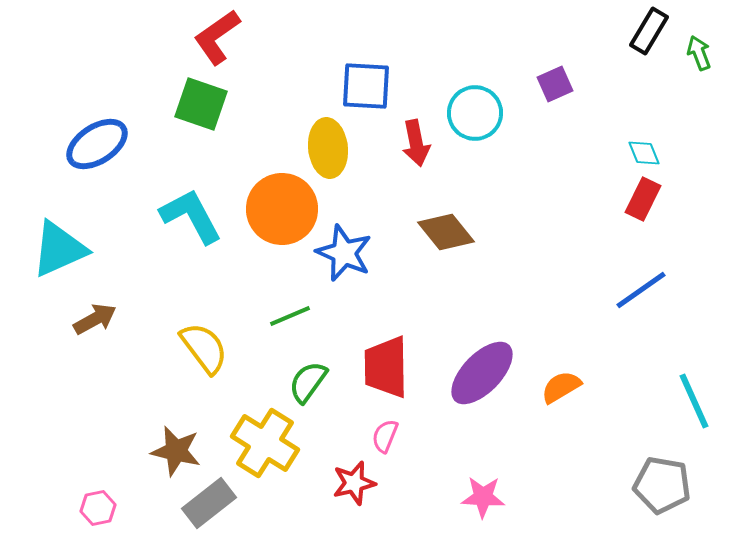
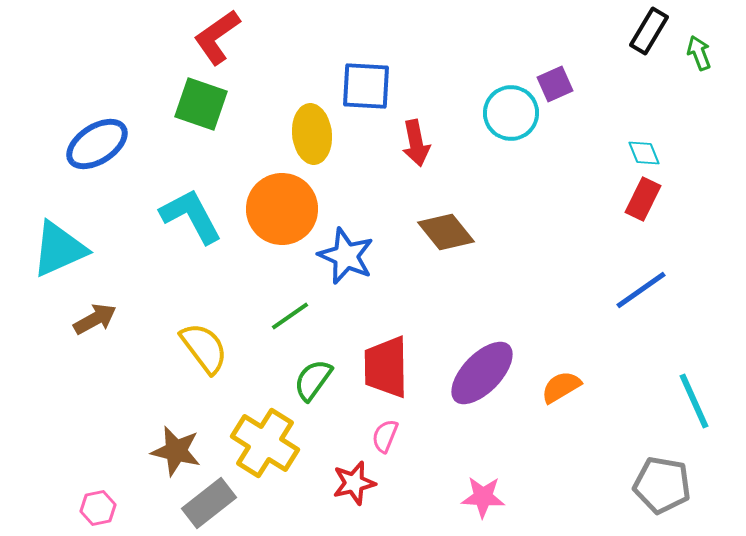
cyan circle: moved 36 px right
yellow ellipse: moved 16 px left, 14 px up
blue star: moved 2 px right, 3 px down
green line: rotated 12 degrees counterclockwise
green semicircle: moved 5 px right, 2 px up
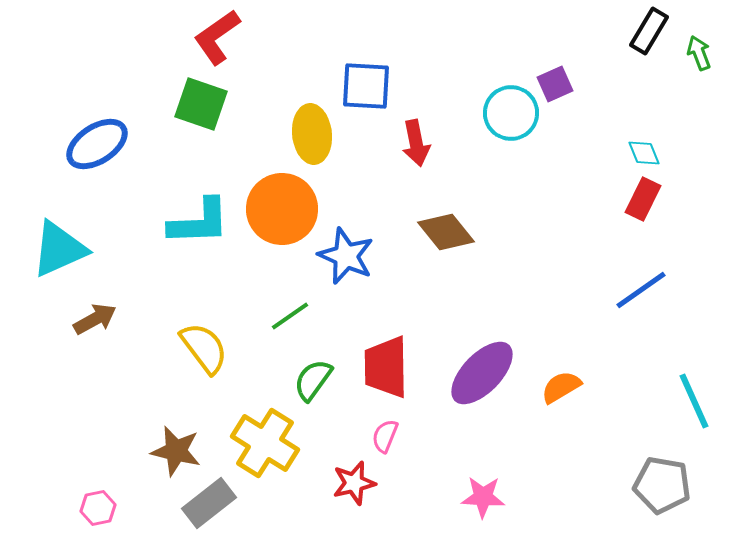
cyan L-shape: moved 8 px right, 6 px down; rotated 116 degrees clockwise
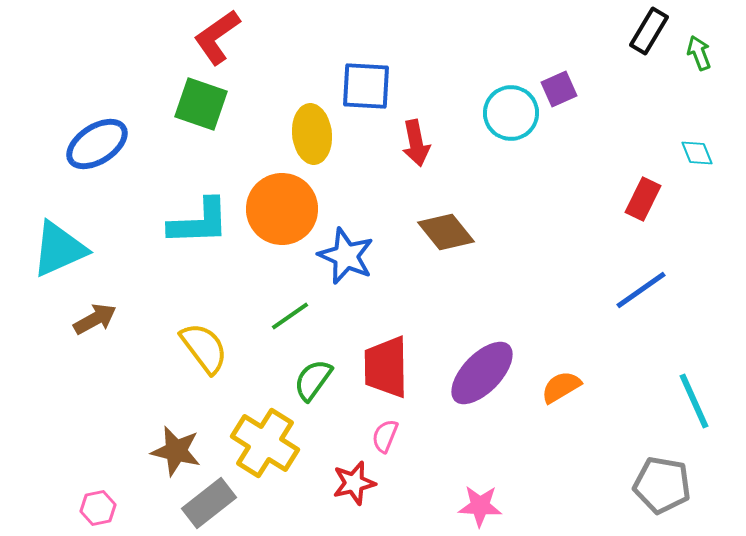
purple square: moved 4 px right, 5 px down
cyan diamond: moved 53 px right
pink star: moved 3 px left, 9 px down
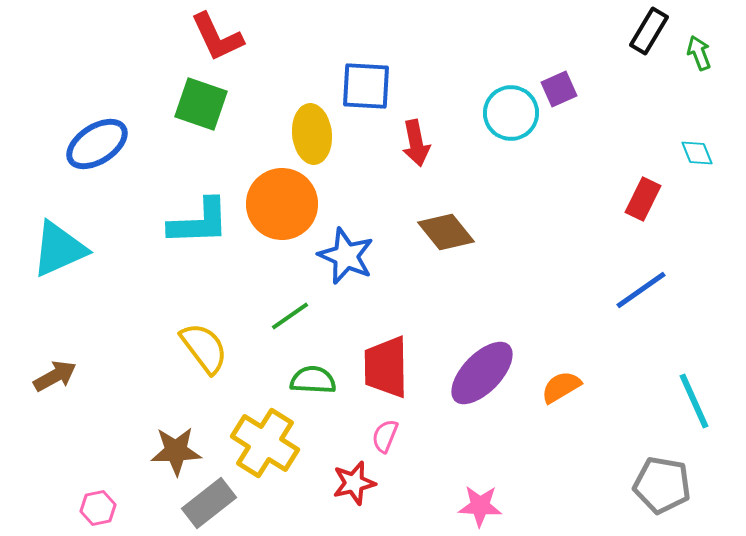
red L-shape: rotated 80 degrees counterclockwise
orange circle: moved 5 px up
brown arrow: moved 40 px left, 57 px down
green semicircle: rotated 57 degrees clockwise
brown star: rotated 15 degrees counterclockwise
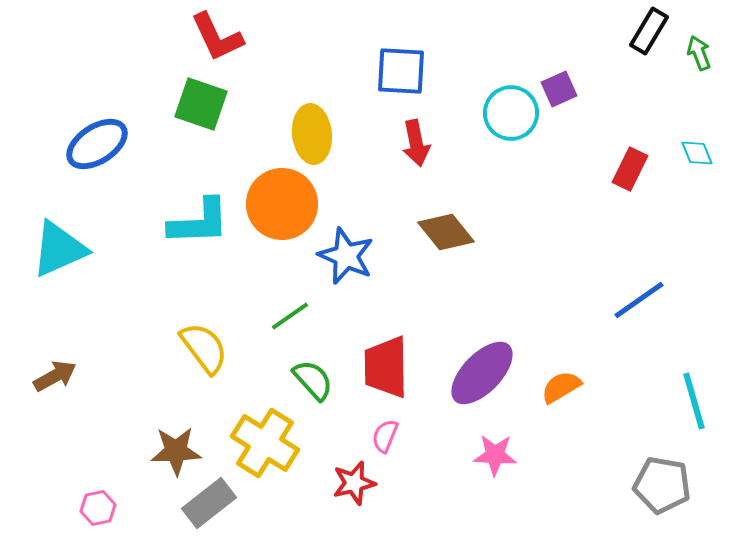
blue square: moved 35 px right, 15 px up
red rectangle: moved 13 px left, 30 px up
blue line: moved 2 px left, 10 px down
green semicircle: rotated 45 degrees clockwise
cyan line: rotated 8 degrees clockwise
pink star: moved 15 px right, 51 px up
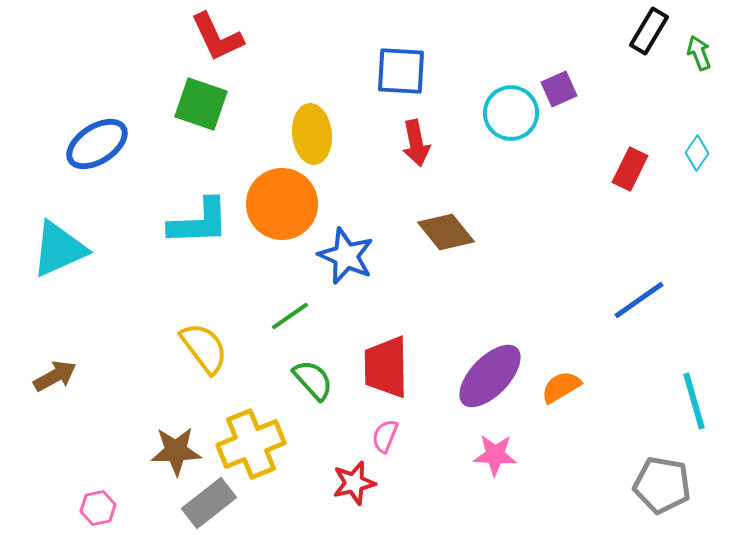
cyan diamond: rotated 56 degrees clockwise
purple ellipse: moved 8 px right, 3 px down
yellow cross: moved 14 px left, 1 px down; rotated 36 degrees clockwise
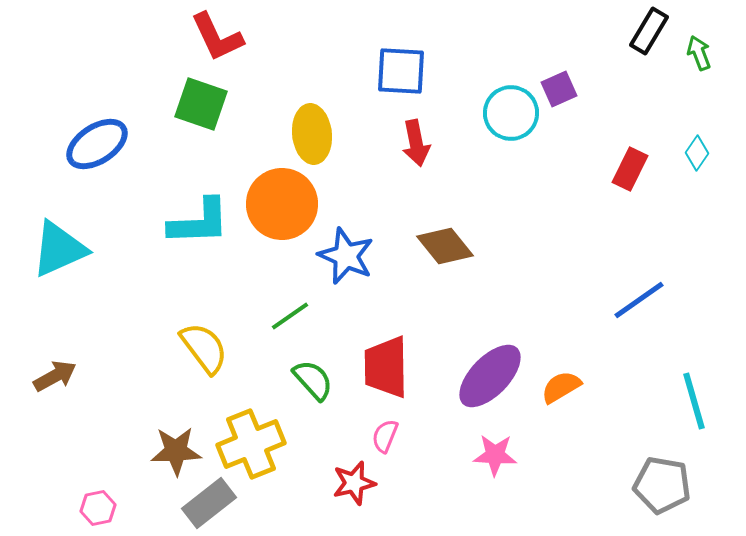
brown diamond: moved 1 px left, 14 px down
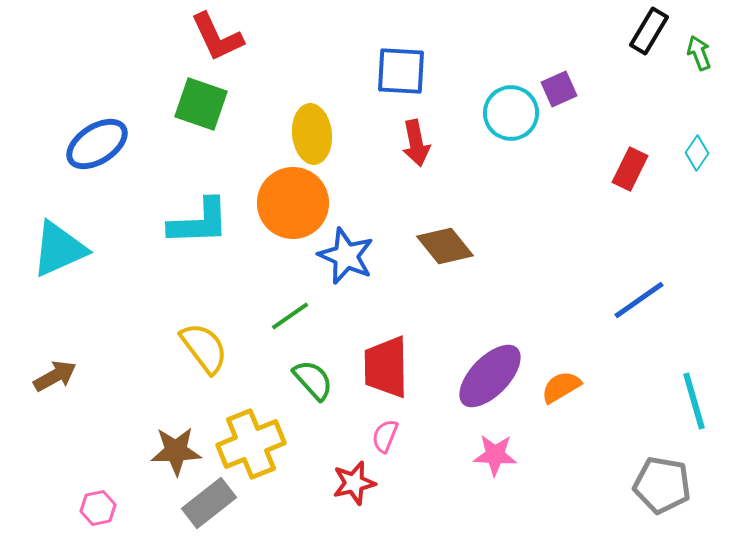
orange circle: moved 11 px right, 1 px up
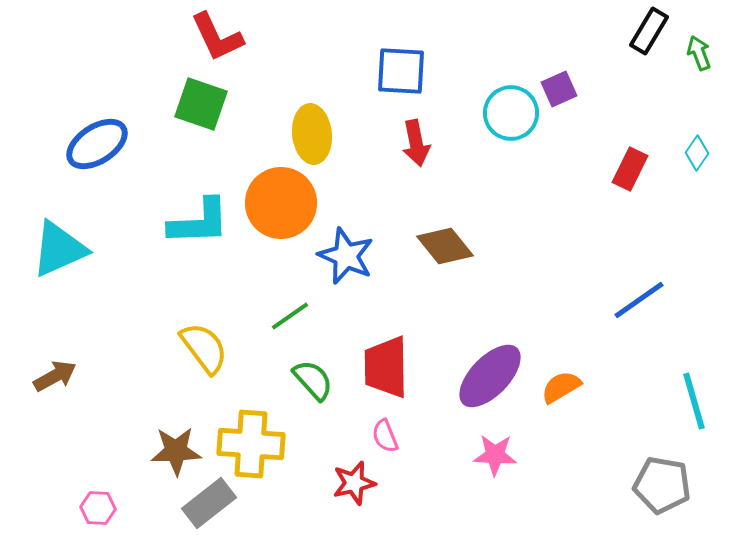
orange circle: moved 12 px left
pink semicircle: rotated 44 degrees counterclockwise
yellow cross: rotated 26 degrees clockwise
pink hexagon: rotated 16 degrees clockwise
